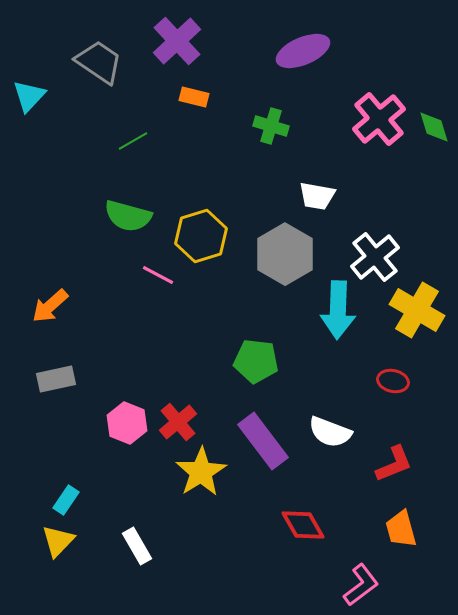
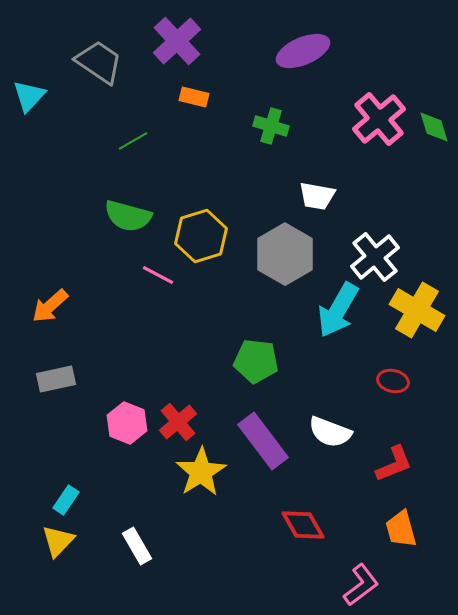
cyan arrow: rotated 28 degrees clockwise
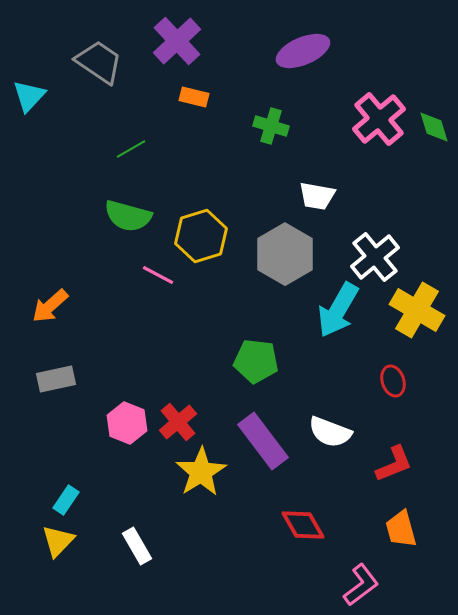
green line: moved 2 px left, 8 px down
red ellipse: rotated 60 degrees clockwise
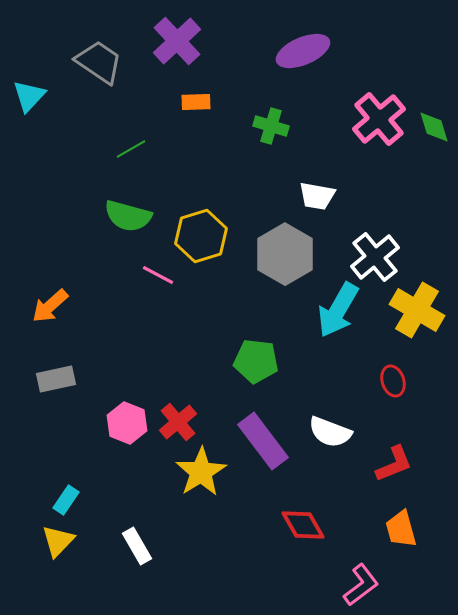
orange rectangle: moved 2 px right, 5 px down; rotated 16 degrees counterclockwise
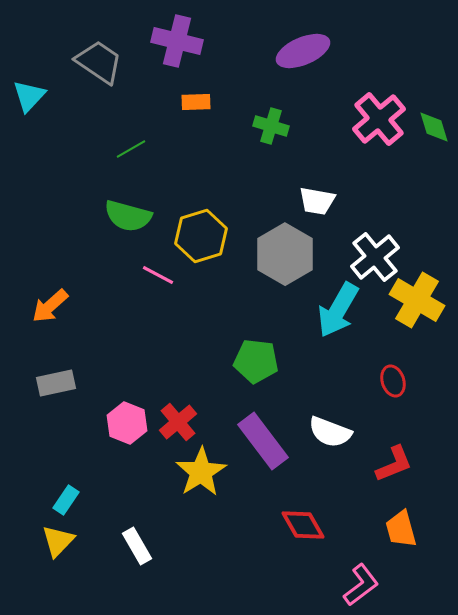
purple cross: rotated 33 degrees counterclockwise
white trapezoid: moved 5 px down
yellow cross: moved 10 px up
gray rectangle: moved 4 px down
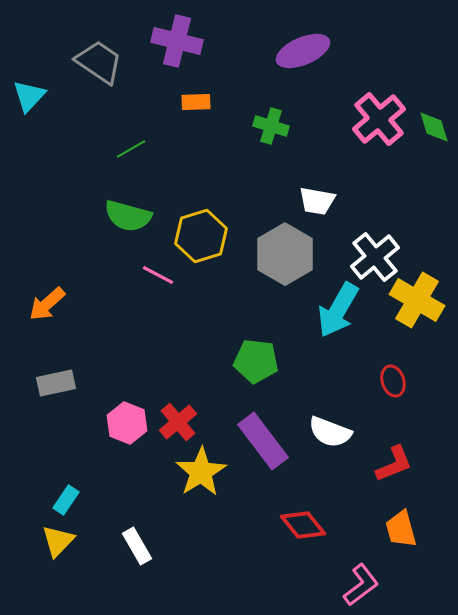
orange arrow: moved 3 px left, 2 px up
red diamond: rotated 9 degrees counterclockwise
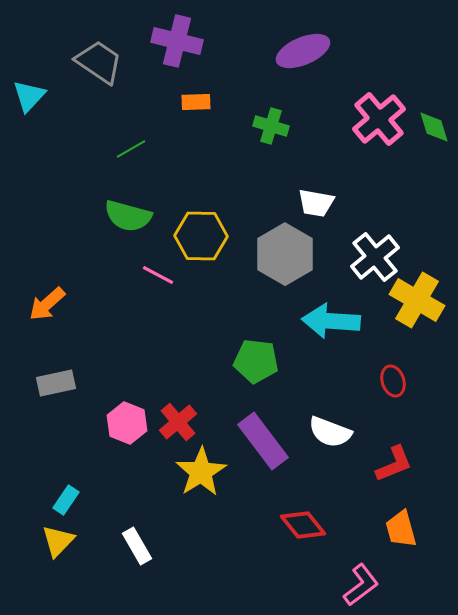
white trapezoid: moved 1 px left, 2 px down
yellow hexagon: rotated 18 degrees clockwise
cyan arrow: moved 7 px left, 11 px down; rotated 64 degrees clockwise
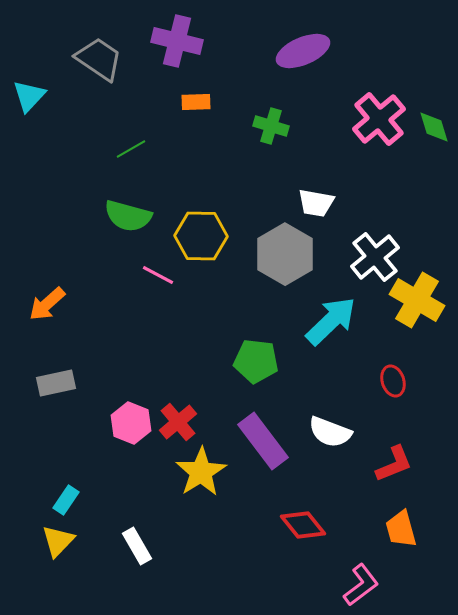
gray trapezoid: moved 3 px up
cyan arrow: rotated 132 degrees clockwise
pink hexagon: moved 4 px right
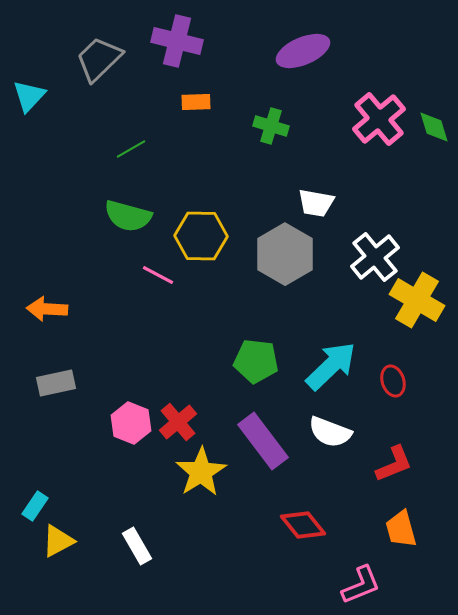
gray trapezoid: rotated 78 degrees counterclockwise
orange arrow: moved 5 px down; rotated 45 degrees clockwise
cyan arrow: moved 45 px down
cyan rectangle: moved 31 px left, 6 px down
yellow triangle: rotated 18 degrees clockwise
pink L-shape: rotated 15 degrees clockwise
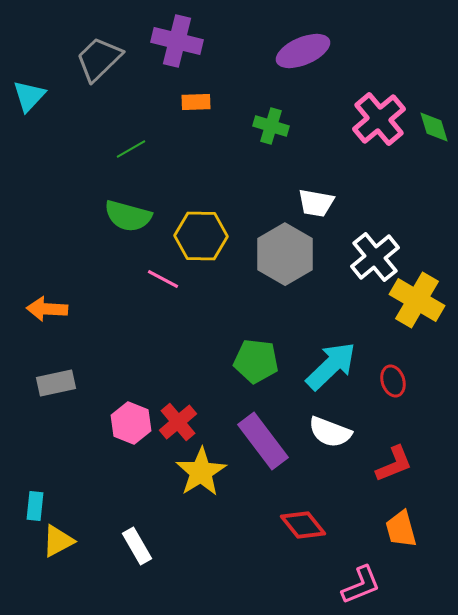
pink line: moved 5 px right, 4 px down
cyan rectangle: rotated 28 degrees counterclockwise
